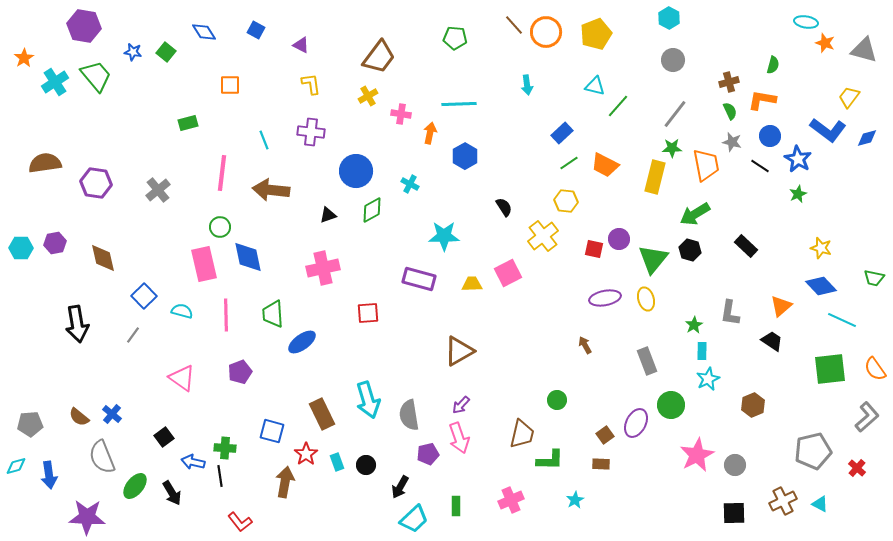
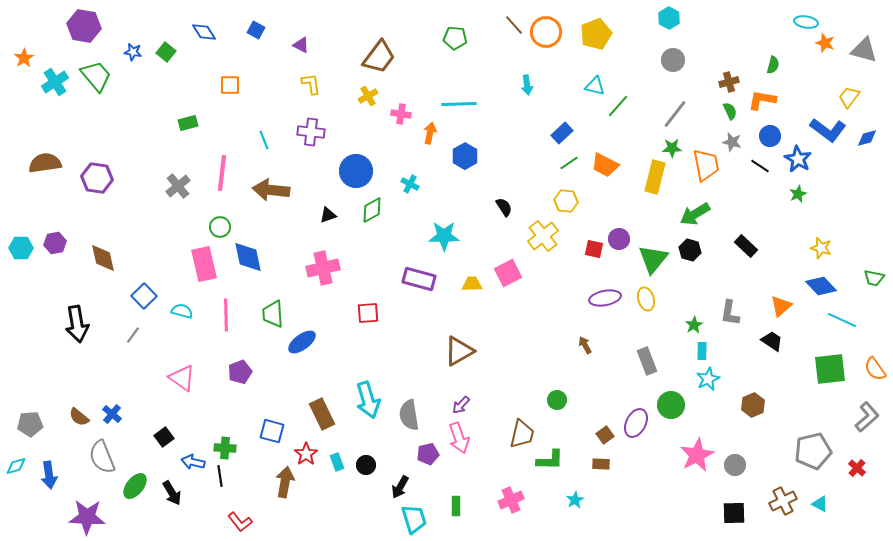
purple hexagon at (96, 183): moved 1 px right, 5 px up
gray cross at (158, 190): moved 20 px right, 4 px up
cyan trapezoid at (414, 519): rotated 64 degrees counterclockwise
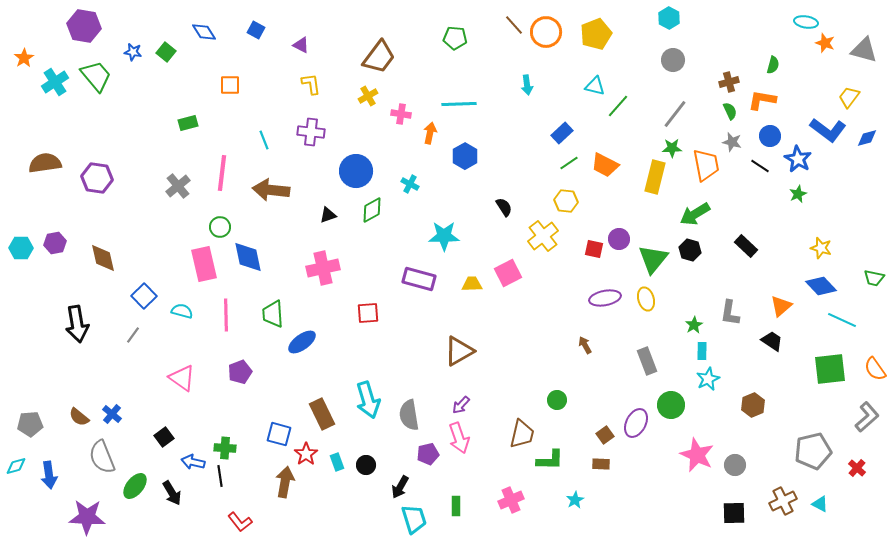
blue square at (272, 431): moved 7 px right, 3 px down
pink star at (697, 455): rotated 20 degrees counterclockwise
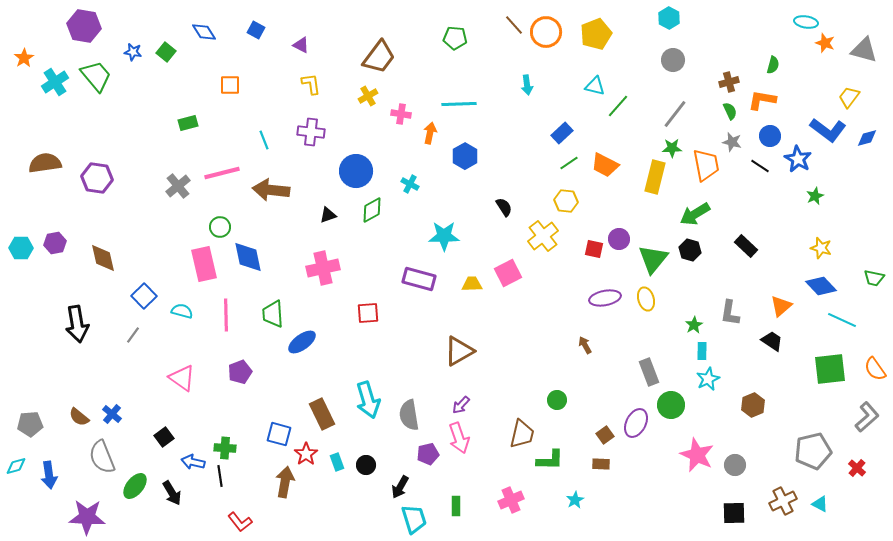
pink line at (222, 173): rotated 69 degrees clockwise
green star at (798, 194): moved 17 px right, 2 px down
gray rectangle at (647, 361): moved 2 px right, 11 px down
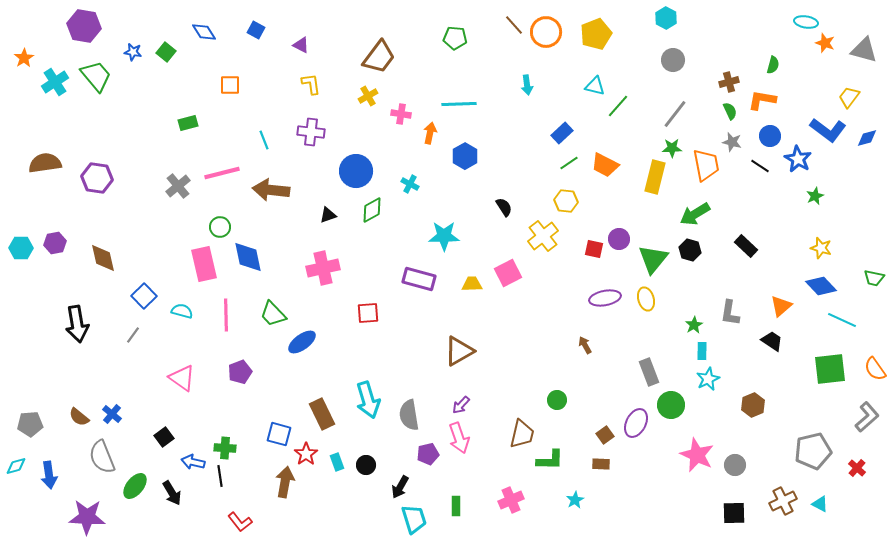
cyan hexagon at (669, 18): moved 3 px left
green trapezoid at (273, 314): rotated 40 degrees counterclockwise
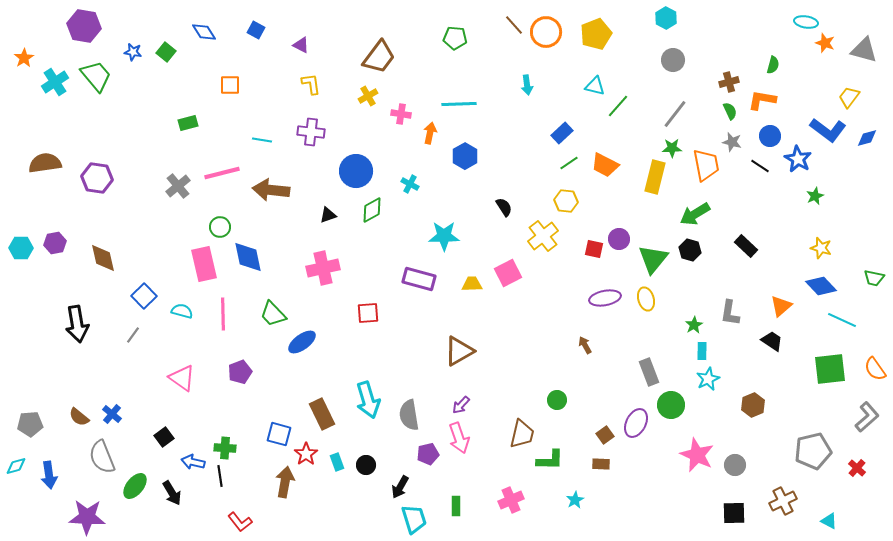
cyan line at (264, 140): moved 2 px left; rotated 60 degrees counterclockwise
pink line at (226, 315): moved 3 px left, 1 px up
cyan triangle at (820, 504): moved 9 px right, 17 px down
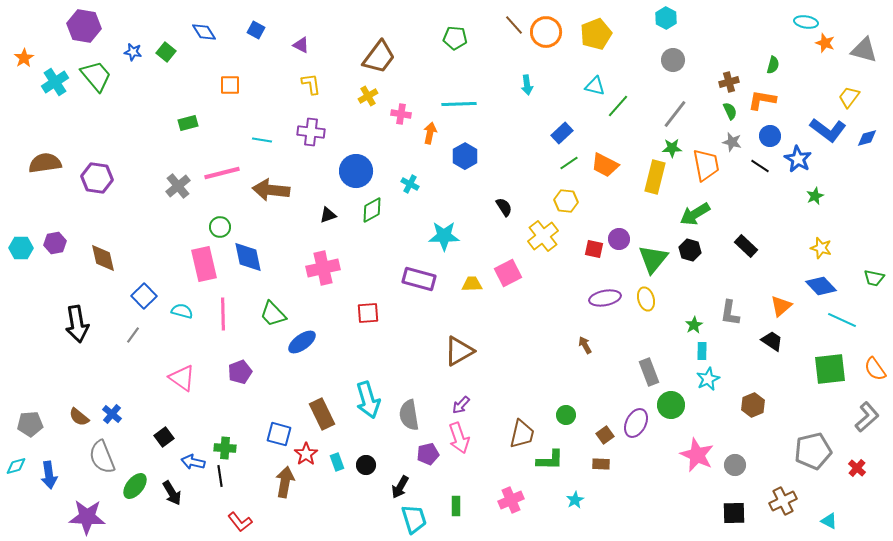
green circle at (557, 400): moved 9 px right, 15 px down
